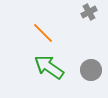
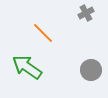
gray cross: moved 3 px left, 1 px down
green arrow: moved 22 px left
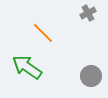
gray cross: moved 2 px right
gray circle: moved 6 px down
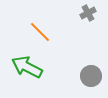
orange line: moved 3 px left, 1 px up
green arrow: rotated 8 degrees counterclockwise
